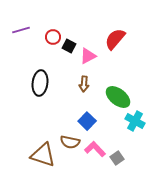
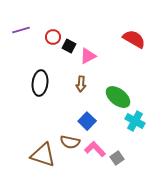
red semicircle: moved 19 px right; rotated 80 degrees clockwise
brown arrow: moved 3 px left
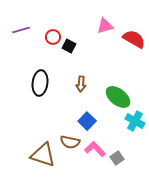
pink triangle: moved 17 px right, 30 px up; rotated 12 degrees clockwise
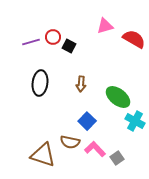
purple line: moved 10 px right, 12 px down
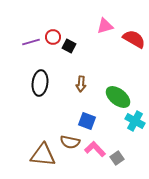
blue square: rotated 24 degrees counterclockwise
brown triangle: rotated 12 degrees counterclockwise
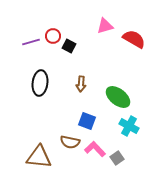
red circle: moved 1 px up
cyan cross: moved 6 px left, 5 px down
brown triangle: moved 4 px left, 2 px down
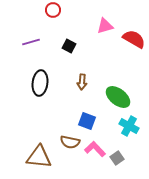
red circle: moved 26 px up
brown arrow: moved 1 px right, 2 px up
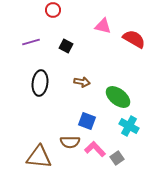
pink triangle: moved 2 px left; rotated 30 degrees clockwise
black square: moved 3 px left
brown arrow: rotated 84 degrees counterclockwise
brown semicircle: rotated 12 degrees counterclockwise
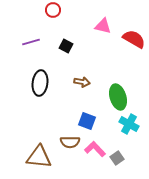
green ellipse: rotated 35 degrees clockwise
cyan cross: moved 2 px up
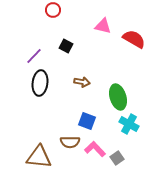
purple line: moved 3 px right, 14 px down; rotated 30 degrees counterclockwise
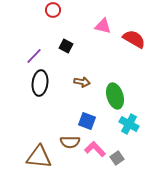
green ellipse: moved 3 px left, 1 px up
